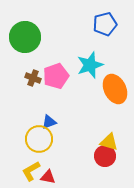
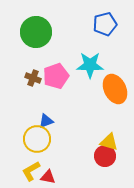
green circle: moved 11 px right, 5 px up
cyan star: rotated 20 degrees clockwise
blue triangle: moved 3 px left, 1 px up
yellow circle: moved 2 px left
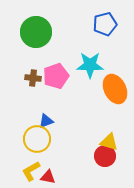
brown cross: rotated 14 degrees counterclockwise
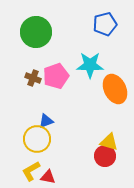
brown cross: rotated 14 degrees clockwise
